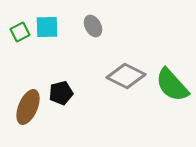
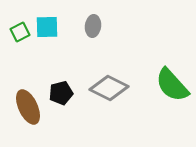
gray ellipse: rotated 35 degrees clockwise
gray diamond: moved 17 px left, 12 px down
brown ellipse: rotated 48 degrees counterclockwise
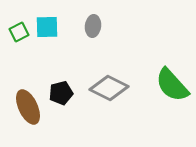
green square: moved 1 px left
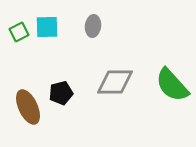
gray diamond: moved 6 px right, 6 px up; rotated 27 degrees counterclockwise
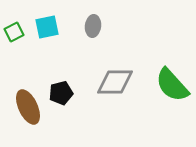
cyan square: rotated 10 degrees counterclockwise
green square: moved 5 px left
